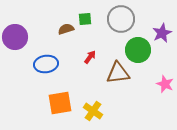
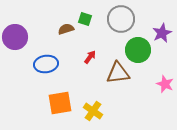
green square: rotated 24 degrees clockwise
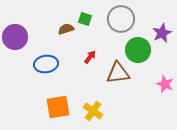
orange square: moved 2 px left, 4 px down
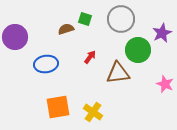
yellow cross: moved 1 px down
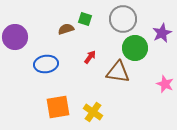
gray circle: moved 2 px right
green circle: moved 3 px left, 2 px up
brown triangle: moved 1 px up; rotated 15 degrees clockwise
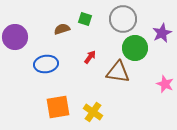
brown semicircle: moved 4 px left
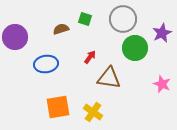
brown semicircle: moved 1 px left
brown triangle: moved 9 px left, 6 px down
pink star: moved 3 px left
